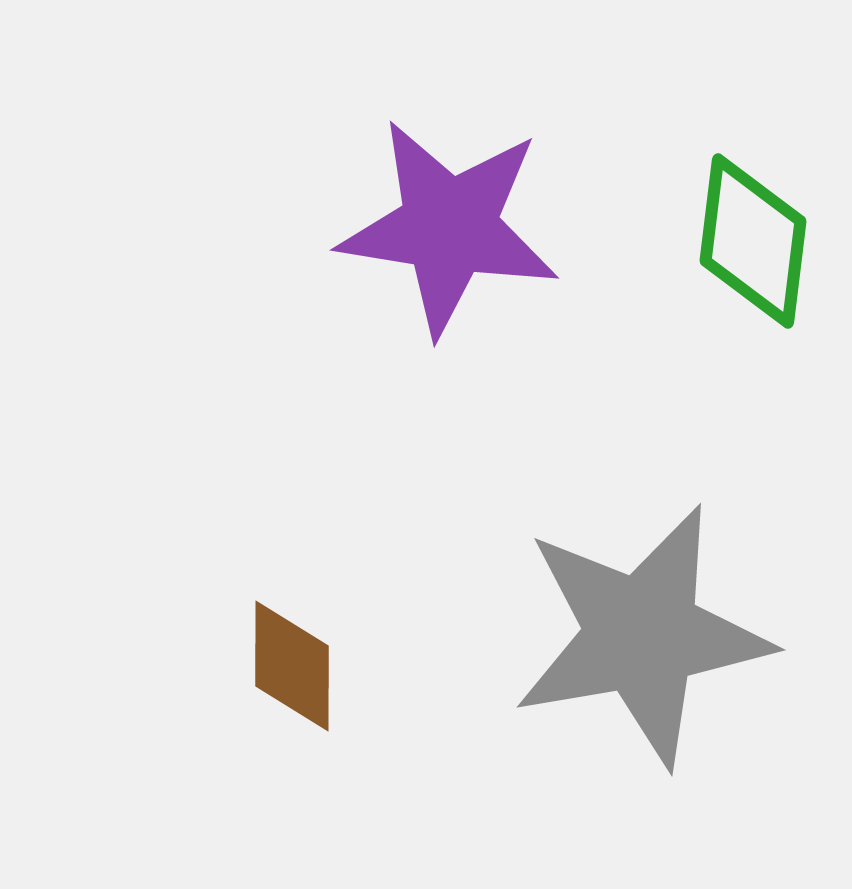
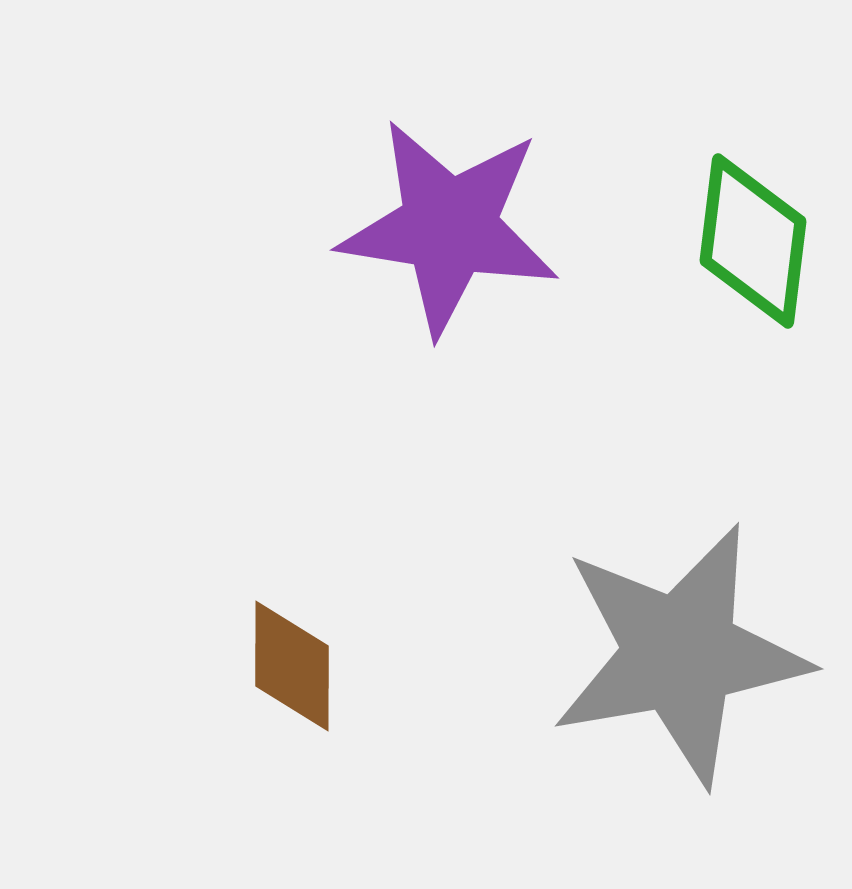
gray star: moved 38 px right, 19 px down
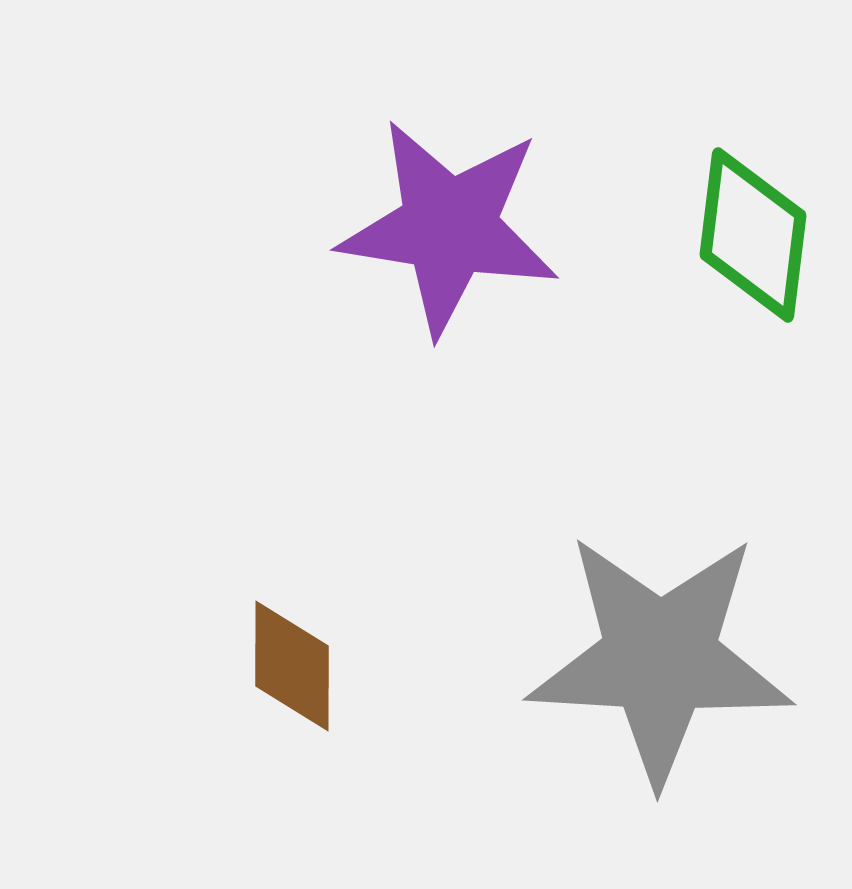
green diamond: moved 6 px up
gray star: moved 20 px left, 4 px down; rotated 13 degrees clockwise
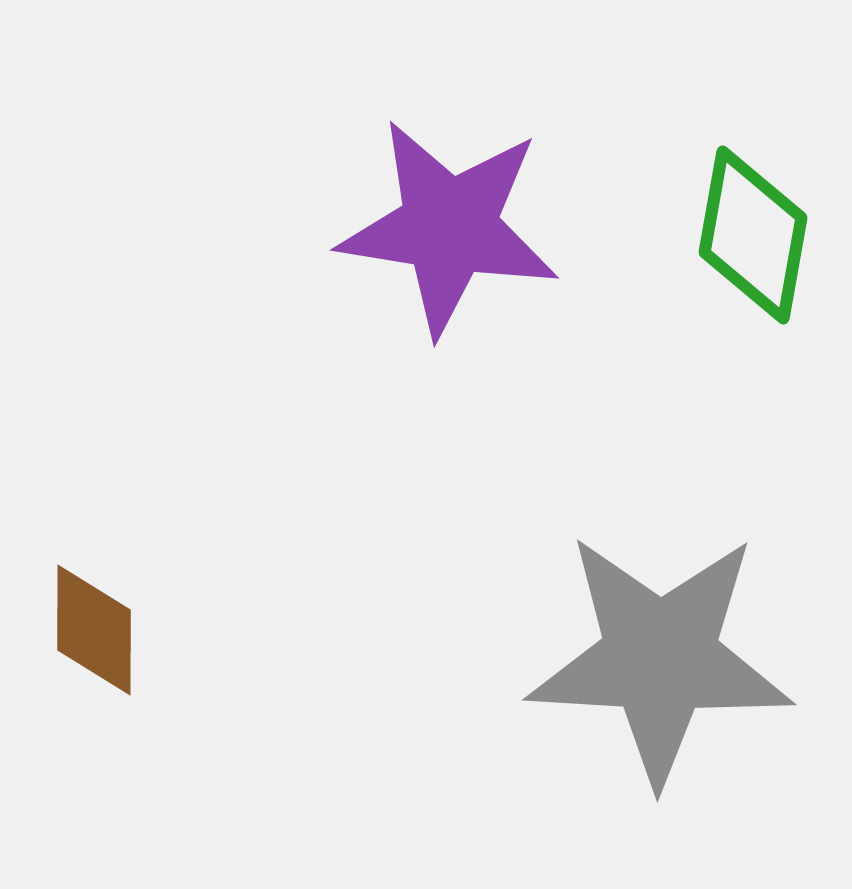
green diamond: rotated 3 degrees clockwise
brown diamond: moved 198 px left, 36 px up
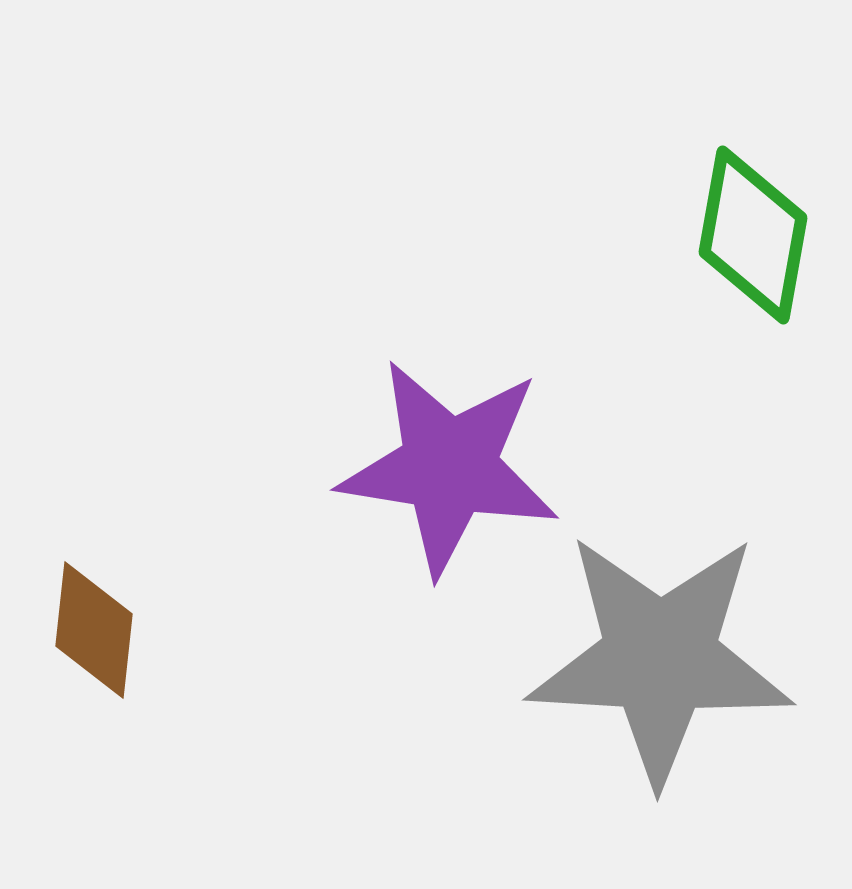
purple star: moved 240 px down
brown diamond: rotated 6 degrees clockwise
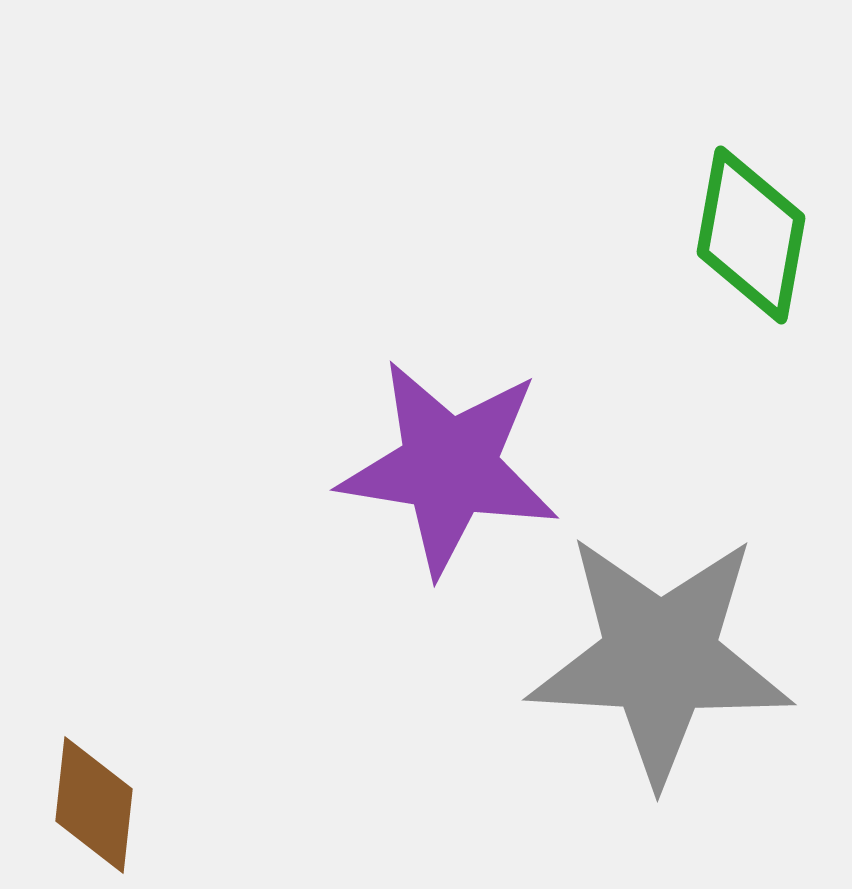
green diamond: moved 2 px left
brown diamond: moved 175 px down
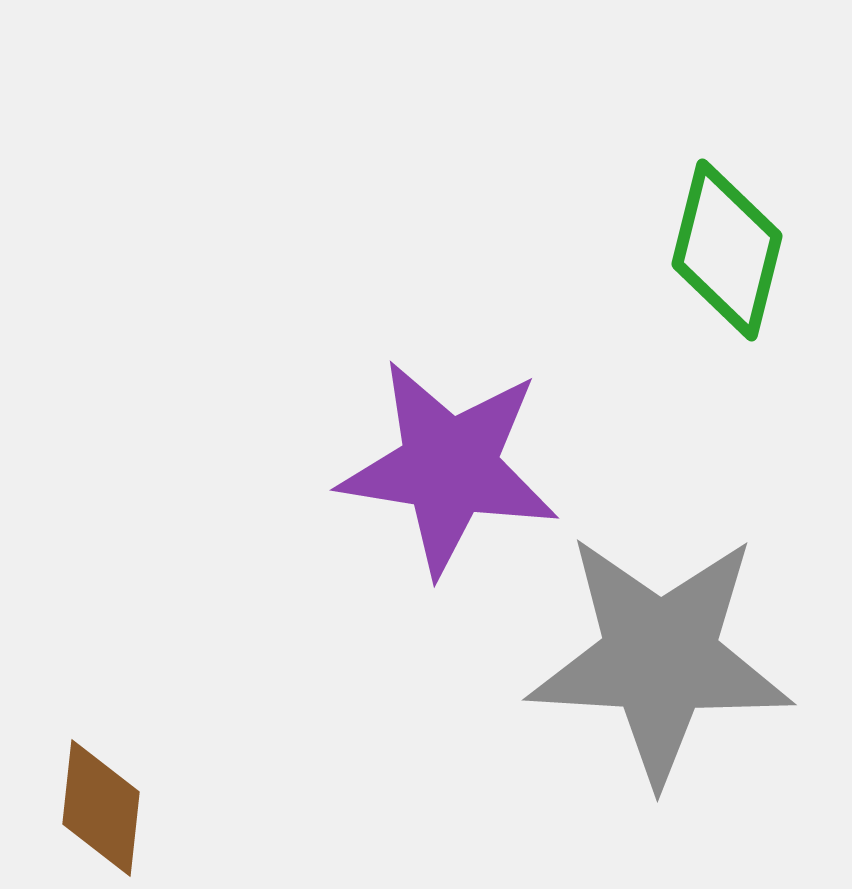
green diamond: moved 24 px left, 15 px down; rotated 4 degrees clockwise
brown diamond: moved 7 px right, 3 px down
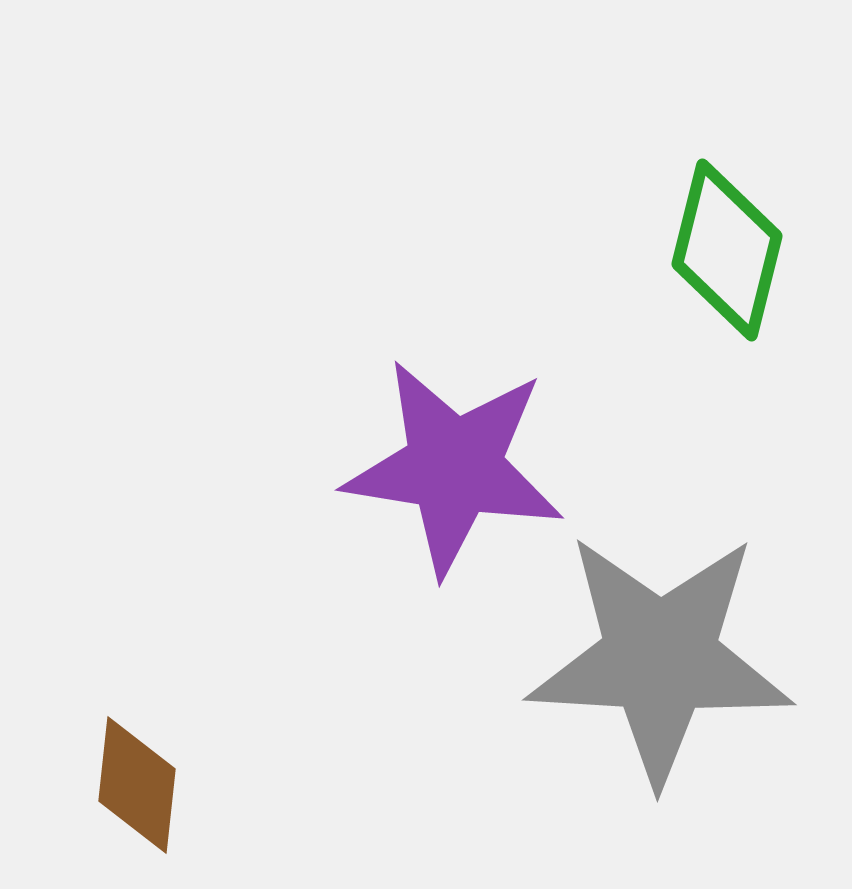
purple star: moved 5 px right
brown diamond: moved 36 px right, 23 px up
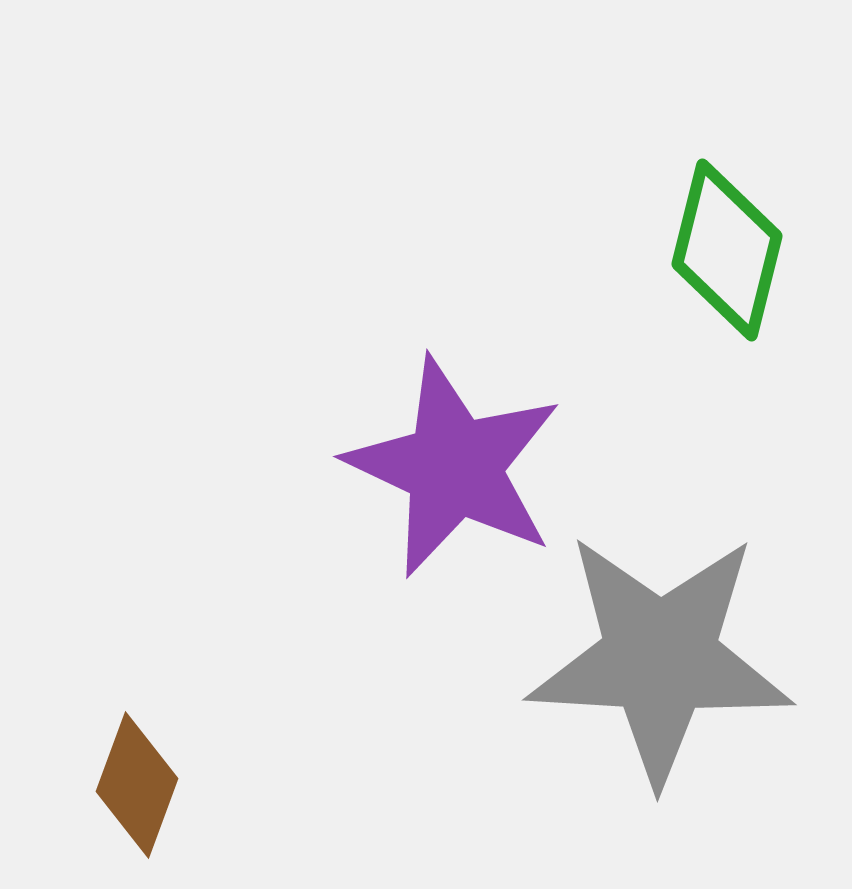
purple star: rotated 16 degrees clockwise
brown diamond: rotated 14 degrees clockwise
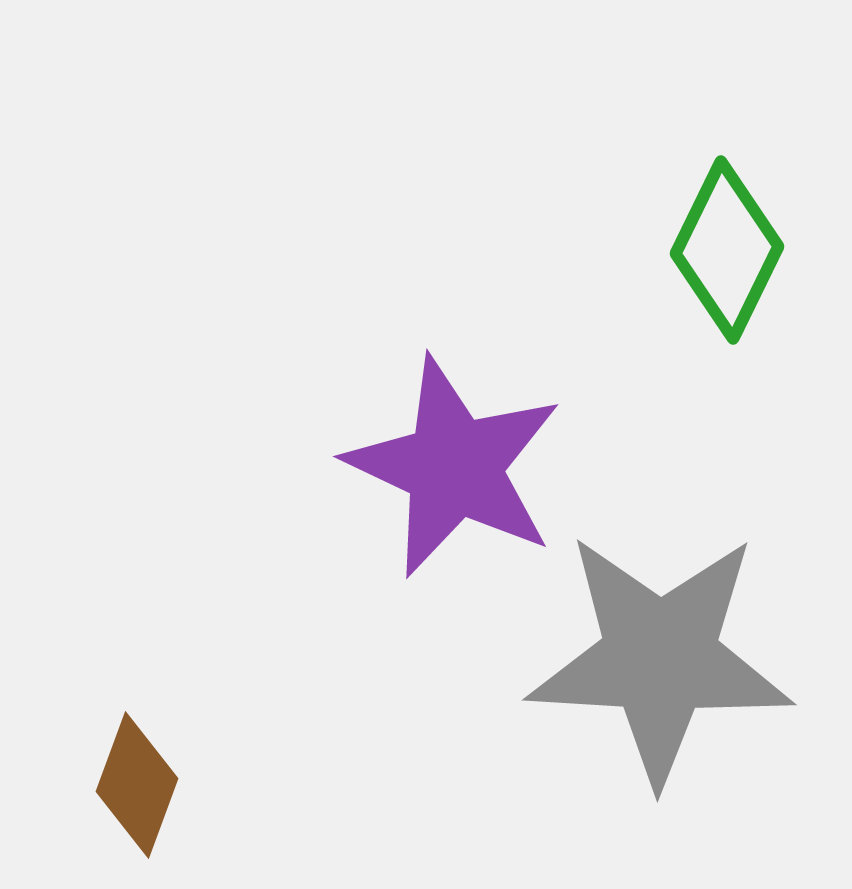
green diamond: rotated 12 degrees clockwise
